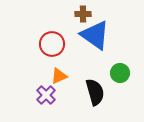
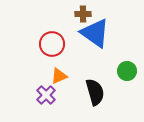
blue triangle: moved 2 px up
green circle: moved 7 px right, 2 px up
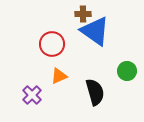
blue triangle: moved 2 px up
purple cross: moved 14 px left
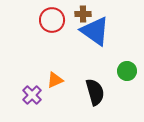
red circle: moved 24 px up
orange triangle: moved 4 px left, 4 px down
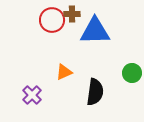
brown cross: moved 11 px left
blue triangle: rotated 36 degrees counterclockwise
green circle: moved 5 px right, 2 px down
orange triangle: moved 9 px right, 8 px up
black semicircle: rotated 24 degrees clockwise
